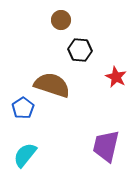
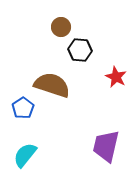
brown circle: moved 7 px down
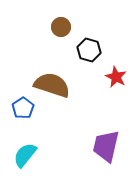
black hexagon: moved 9 px right; rotated 10 degrees clockwise
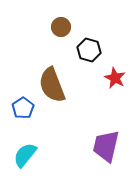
red star: moved 1 px left, 1 px down
brown semicircle: rotated 129 degrees counterclockwise
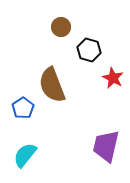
red star: moved 2 px left
